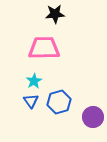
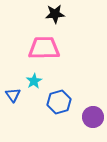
blue triangle: moved 18 px left, 6 px up
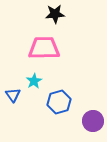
purple circle: moved 4 px down
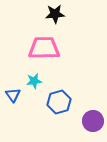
cyan star: rotated 21 degrees clockwise
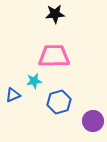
pink trapezoid: moved 10 px right, 8 px down
blue triangle: rotated 42 degrees clockwise
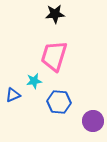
pink trapezoid: rotated 72 degrees counterclockwise
blue hexagon: rotated 20 degrees clockwise
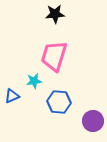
blue triangle: moved 1 px left, 1 px down
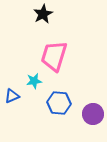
black star: moved 12 px left; rotated 24 degrees counterclockwise
blue hexagon: moved 1 px down
purple circle: moved 7 px up
